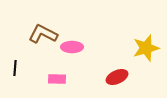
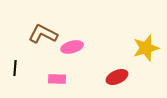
pink ellipse: rotated 15 degrees counterclockwise
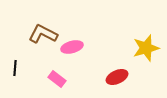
pink rectangle: rotated 36 degrees clockwise
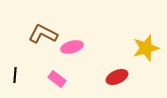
black line: moved 7 px down
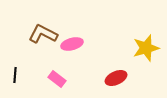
pink ellipse: moved 3 px up
red ellipse: moved 1 px left, 1 px down
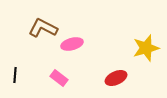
brown L-shape: moved 6 px up
pink rectangle: moved 2 px right, 1 px up
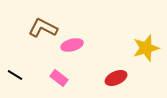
pink ellipse: moved 1 px down
black line: rotated 63 degrees counterclockwise
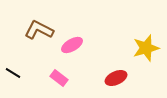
brown L-shape: moved 4 px left, 2 px down
pink ellipse: rotated 15 degrees counterclockwise
black line: moved 2 px left, 2 px up
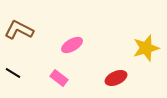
brown L-shape: moved 20 px left
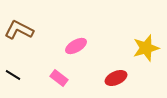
pink ellipse: moved 4 px right, 1 px down
black line: moved 2 px down
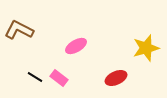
black line: moved 22 px right, 2 px down
